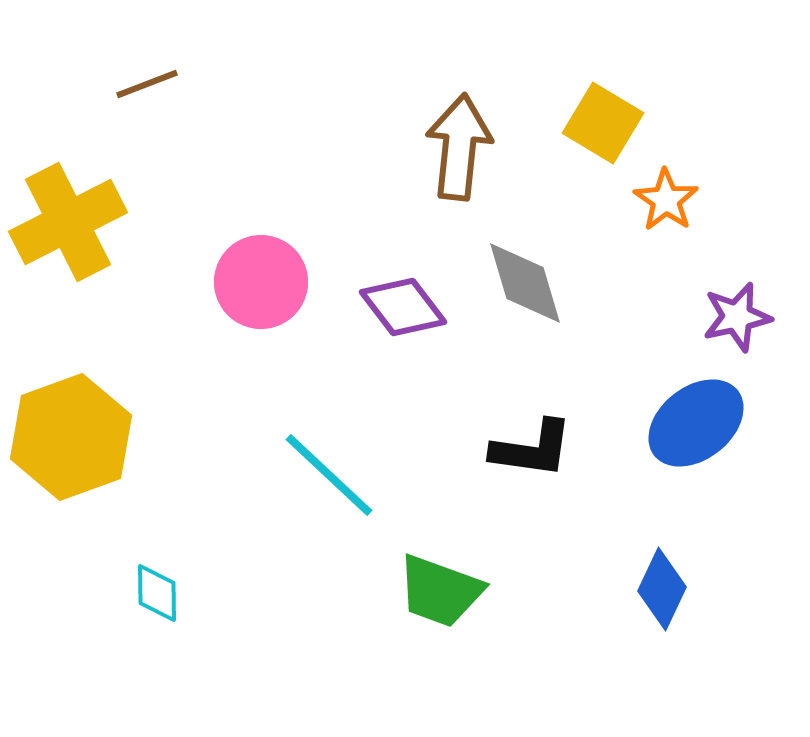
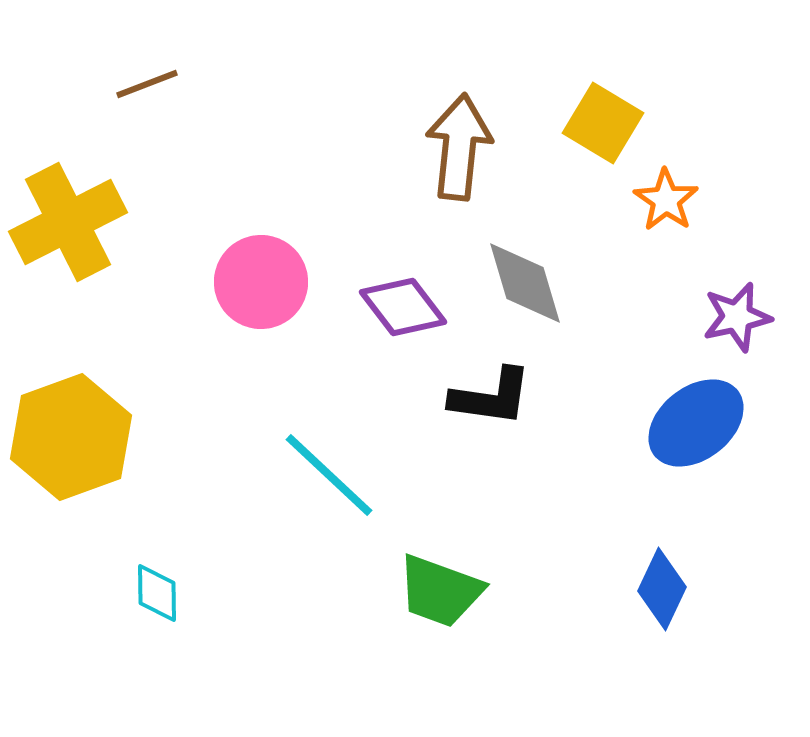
black L-shape: moved 41 px left, 52 px up
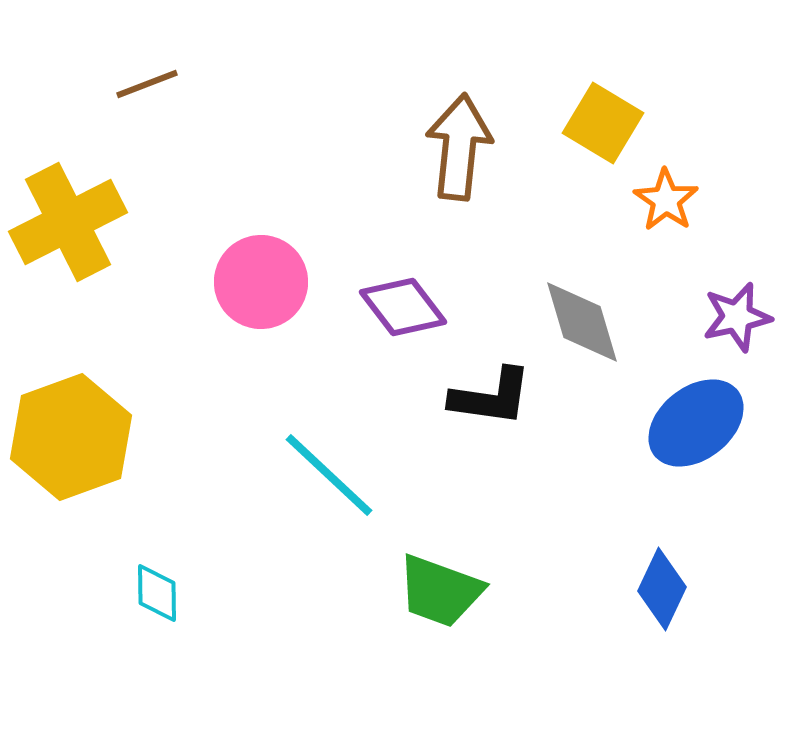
gray diamond: moved 57 px right, 39 px down
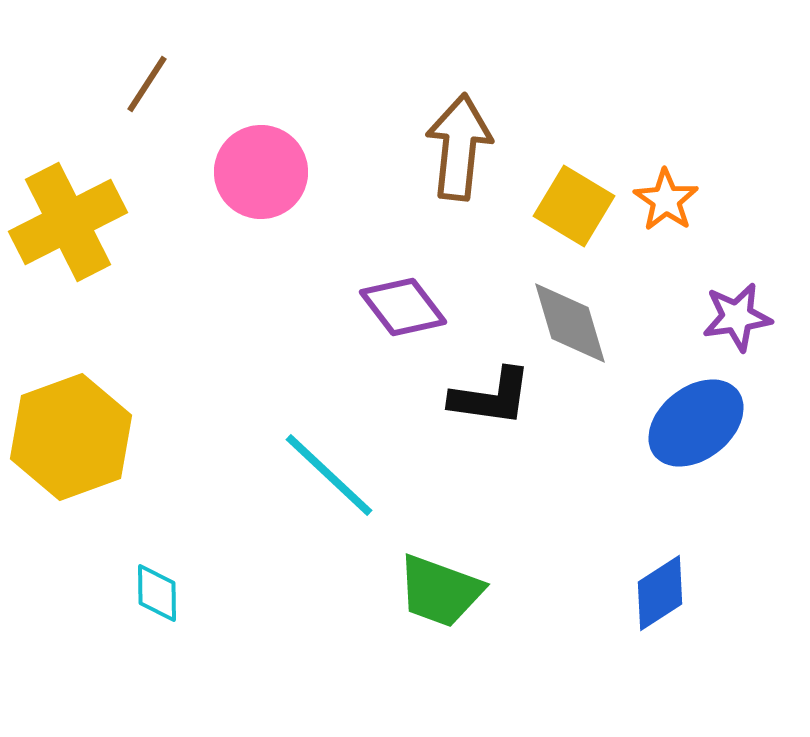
brown line: rotated 36 degrees counterclockwise
yellow square: moved 29 px left, 83 px down
pink circle: moved 110 px up
purple star: rotated 4 degrees clockwise
gray diamond: moved 12 px left, 1 px down
blue diamond: moved 2 px left, 4 px down; rotated 32 degrees clockwise
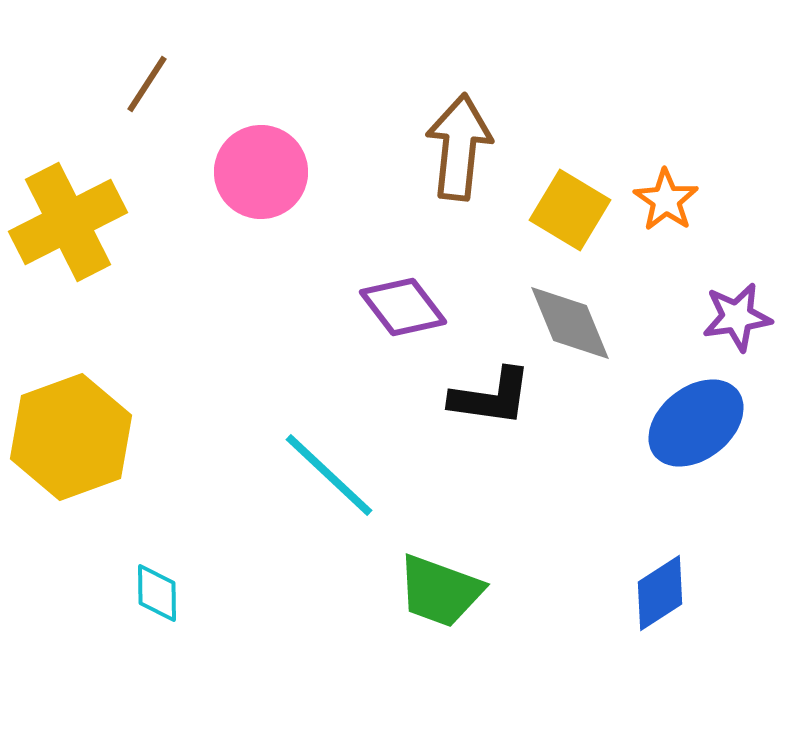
yellow square: moved 4 px left, 4 px down
gray diamond: rotated 6 degrees counterclockwise
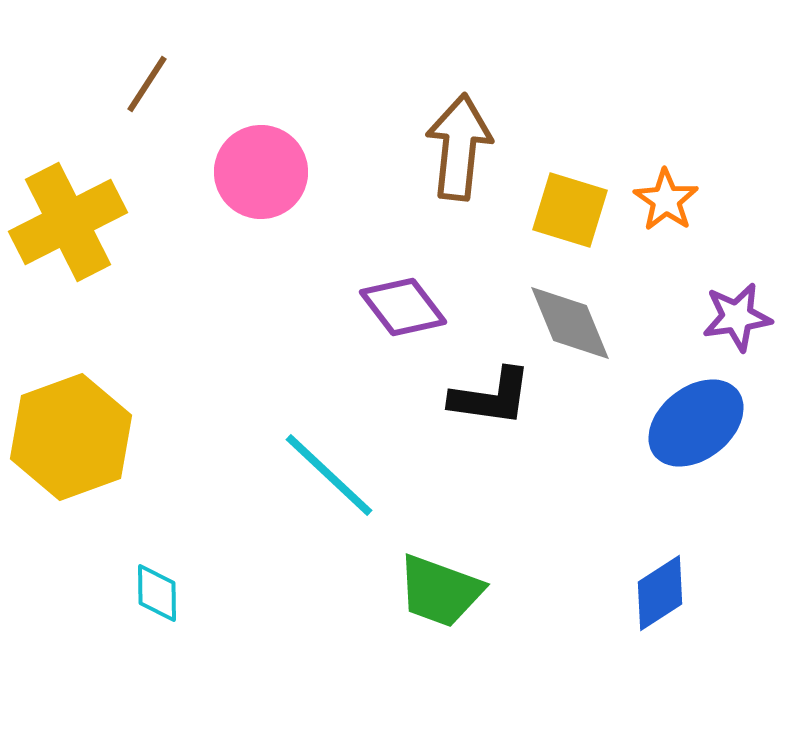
yellow square: rotated 14 degrees counterclockwise
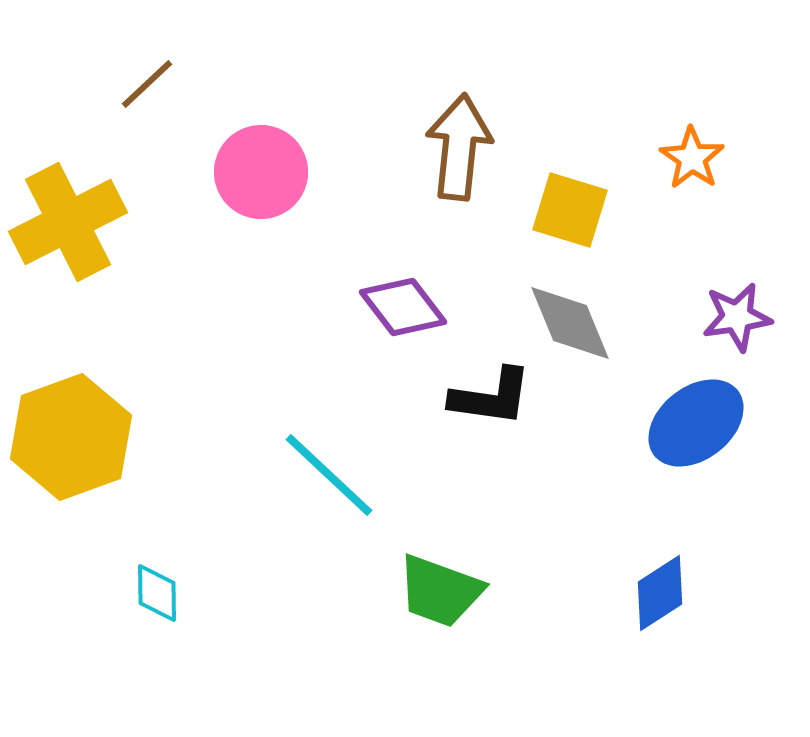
brown line: rotated 14 degrees clockwise
orange star: moved 26 px right, 42 px up
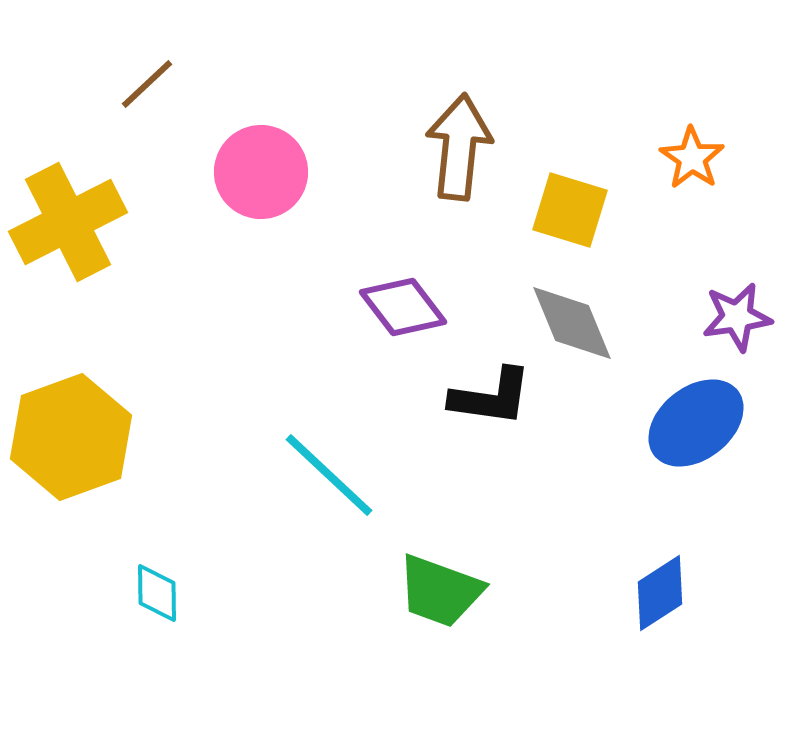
gray diamond: moved 2 px right
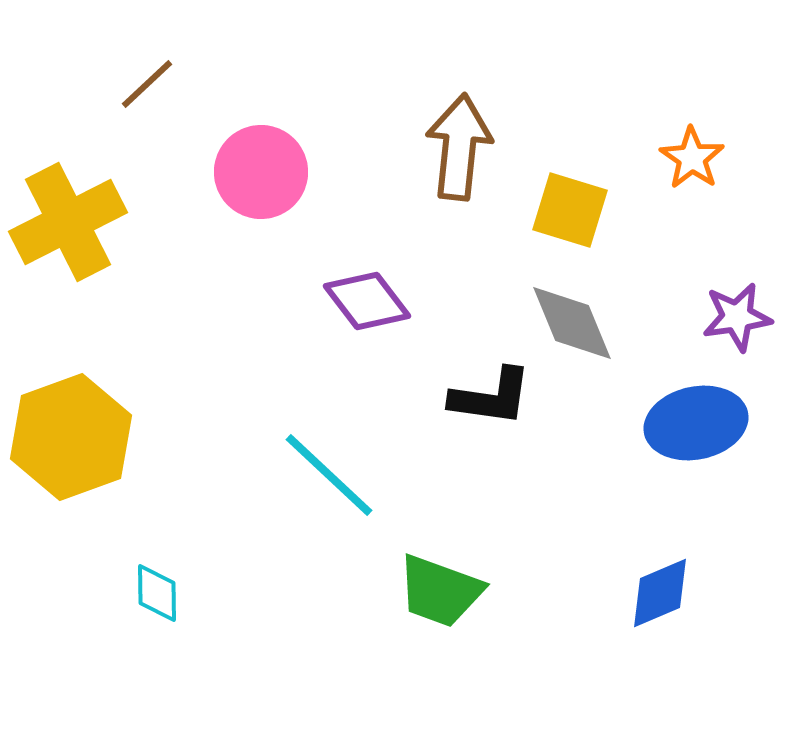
purple diamond: moved 36 px left, 6 px up
blue ellipse: rotated 26 degrees clockwise
blue diamond: rotated 10 degrees clockwise
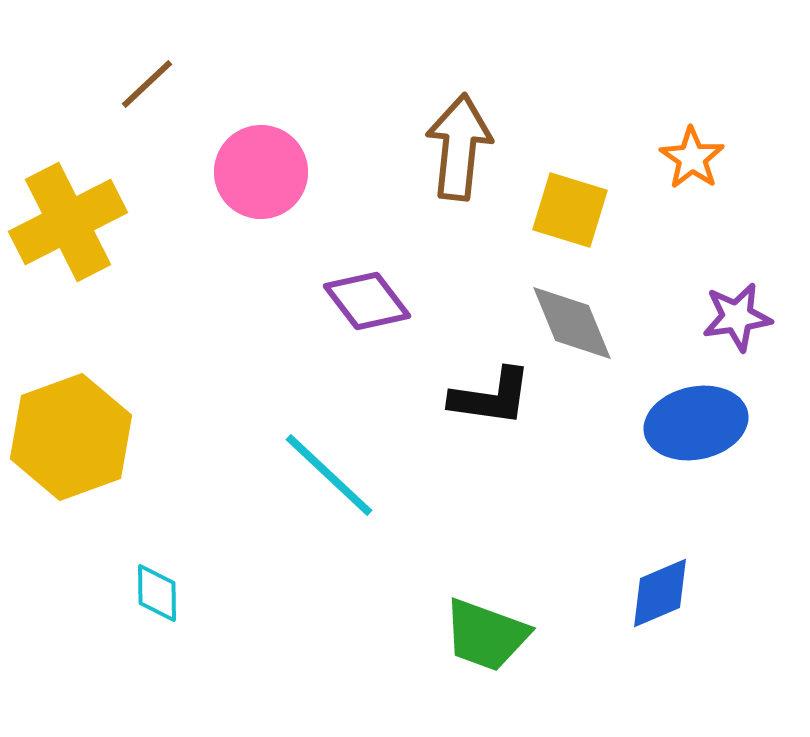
green trapezoid: moved 46 px right, 44 px down
